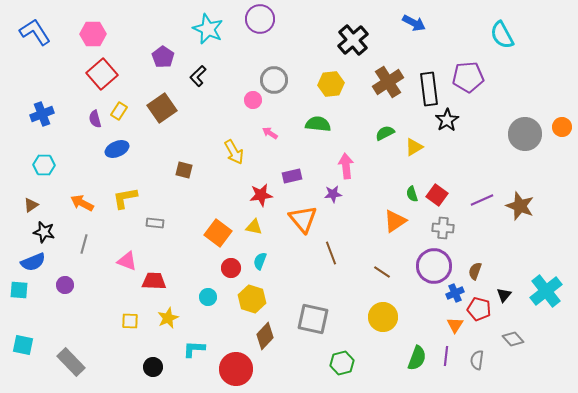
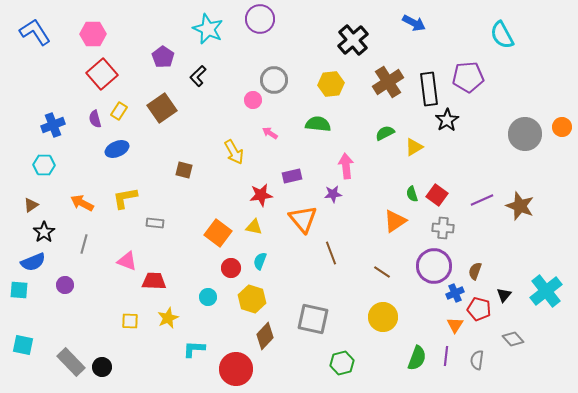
blue cross at (42, 114): moved 11 px right, 11 px down
black star at (44, 232): rotated 25 degrees clockwise
black circle at (153, 367): moved 51 px left
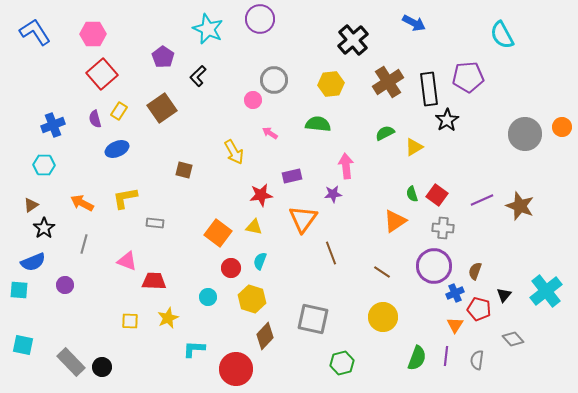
orange triangle at (303, 219): rotated 16 degrees clockwise
black star at (44, 232): moved 4 px up
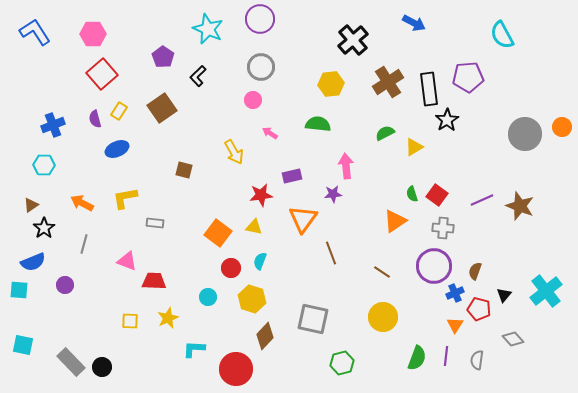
gray circle at (274, 80): moved 13 px left, 13 px up
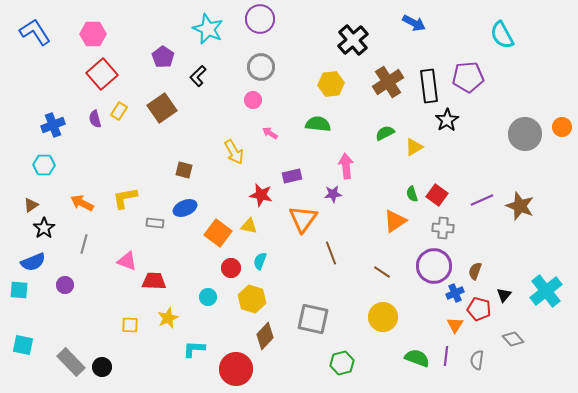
black rectangle at (429, 89): moved 3 px up
blue ellipse at (117, 149): moved 68 px right, 59 px down
red star at (261, 195): rotated 20 degrees clockwise
yellow triangle at (254, 227): moved 5 px left, 1 px up
yellow square at (130, 321): moved 4 px down
green semicircle at (417, 358): rotated 90 degrees counterclockwise
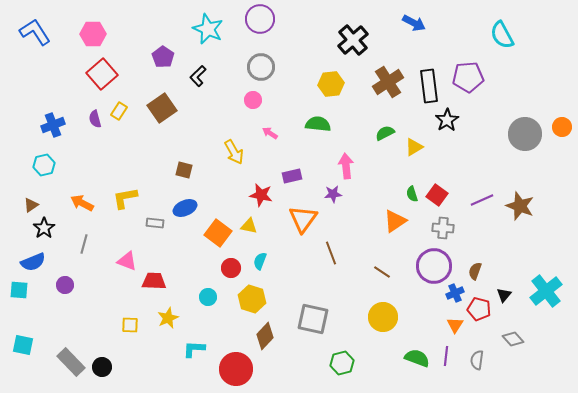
cyan hexagon at (44, 165): rotated 15 degrees counterclockwise
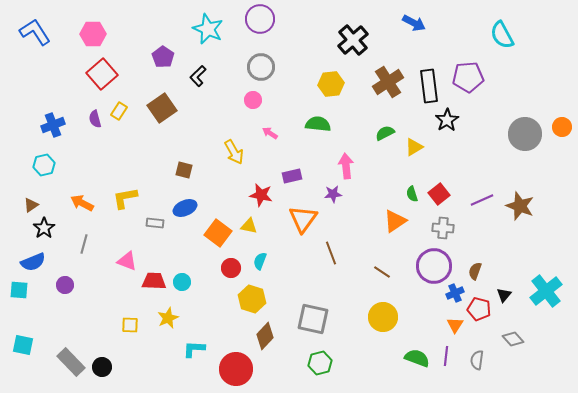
red square at (437, 195): moved 2 px right, 1 px up; rotated 15 degrees clockwise
cyan circle at (208, 297): moved 26 px left, 15 px up
green hexagon at (342, 363): moved 22 px left
